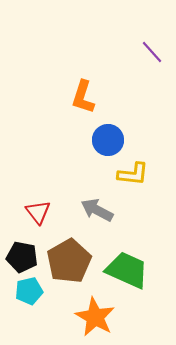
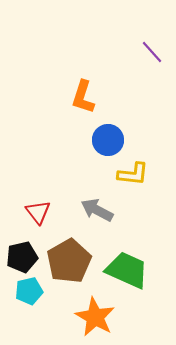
black pentagon: rotated 24 degrees counterclockwise
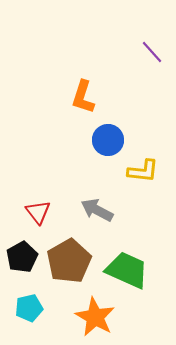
yellow L-shape: moved 10 px right, 3 px up
black pentagon: rotated 16 degrees counterclockwise
cyan pentagon: moved 17 px down
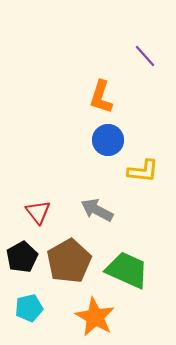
purple line: moved 7 px left, 4 px down
orange L-shape: moved 18 px right
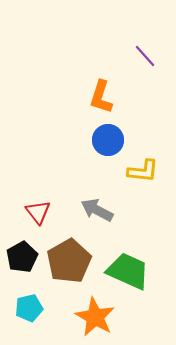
green trapezoid: moved 1 px right, 1 px down
